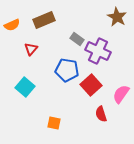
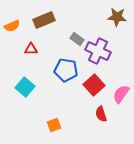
brown star: rotated 24 degrees counterclockwise
orange semicircle: moved 1 px down
red triangle: rotated 48 degrees clockwise
blue pentagon: moved 1 px left
red square: moved 3 px right
orange square: moved 2 px down; rotated 32 degrees counterclockwise
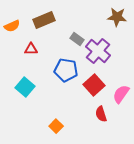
purple cross: rotated 15 degrees clockwise
orange square: moved 2 px right, 1 px down; rotated 24 degrees counterclockwise
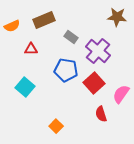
gray rectangle: moved 6 px left, 2 px up
red square: moved 2 px up
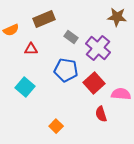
brown rectangle: moved 1 px up
orange semicircle: moved 1 px left, 4 px down
purple cross: moved 3 px up
pink semicircle: rotated 60 degrees clockwise
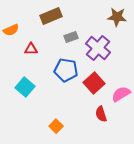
brown rectangle: moved 7 px right, 3 px up
gray rectangle: rotated 56 degrees counterclockwise
pink semicircle: rotated 36 degrees counterclockwise
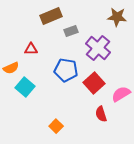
orange semicircle: moved 38 px down
gray rectangle: moved 6 px up
